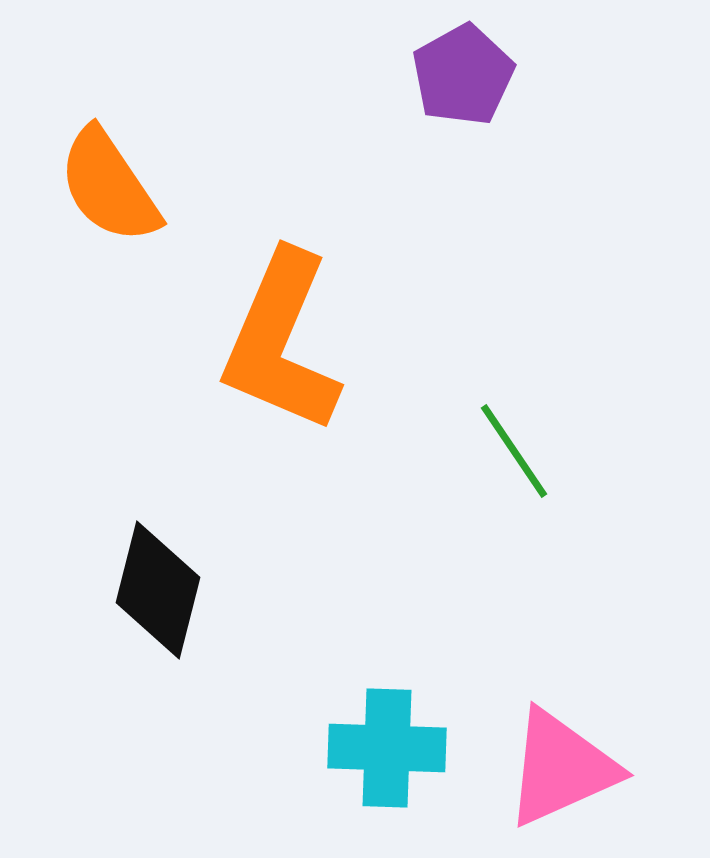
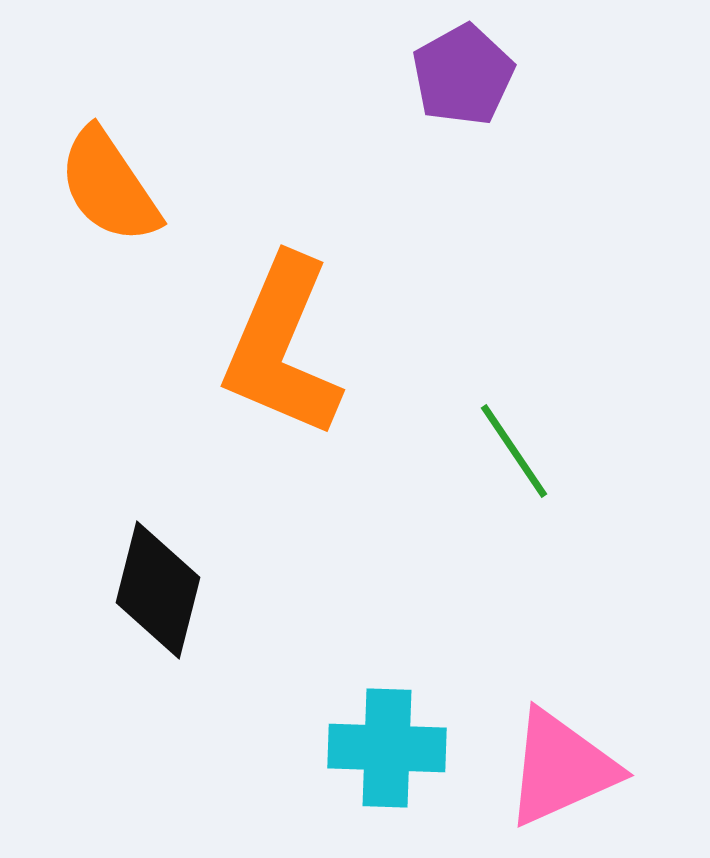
orange L-shape: moved 1 px right, 5 px down
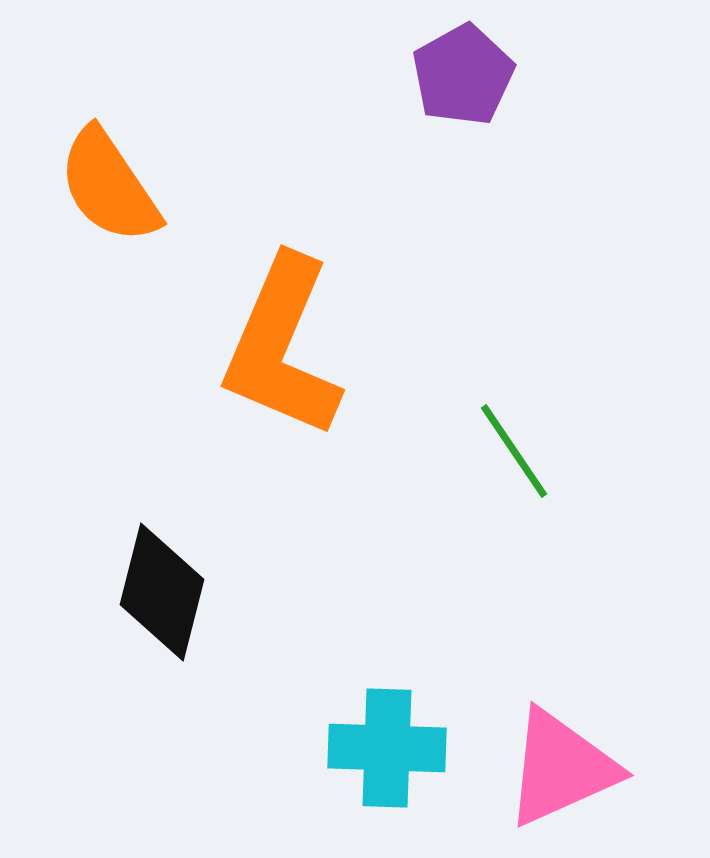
black diamond: moved 4 px right, 2 px down
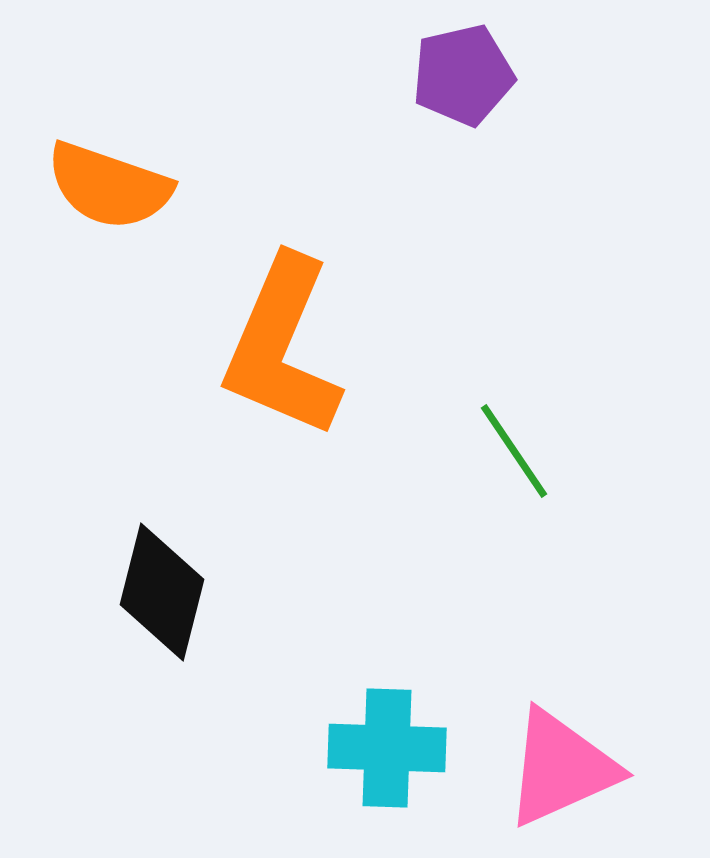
purple pentagon: rotated 16 degrees clockwise
orange semicircle: rotated 37 degrees counterclockwise
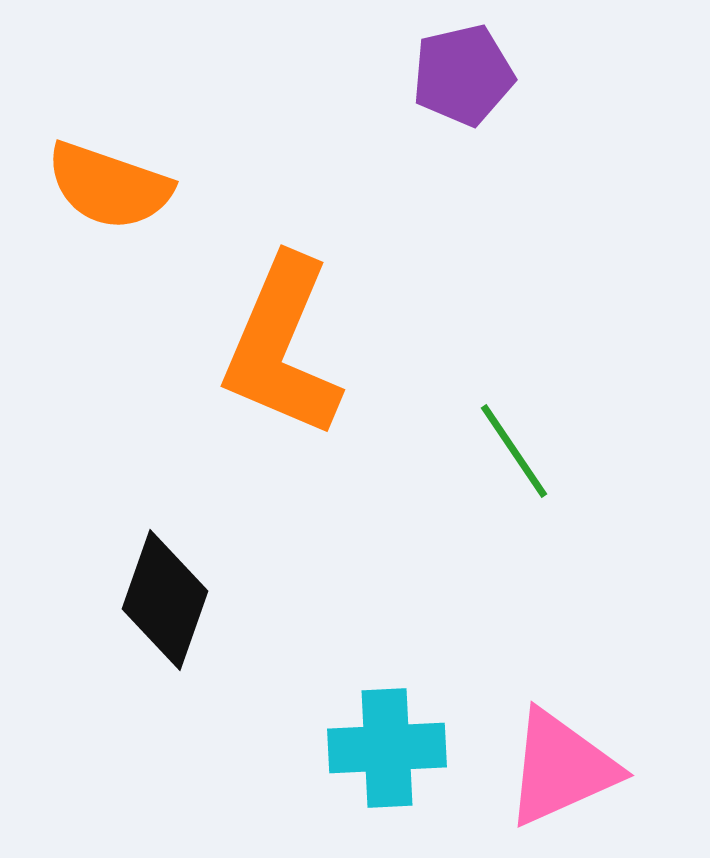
black diamond: moved 3 px right, 8 px down; rotated 5 degrees clockwise
cyan cross: rotated 5 degrees counterclockwise
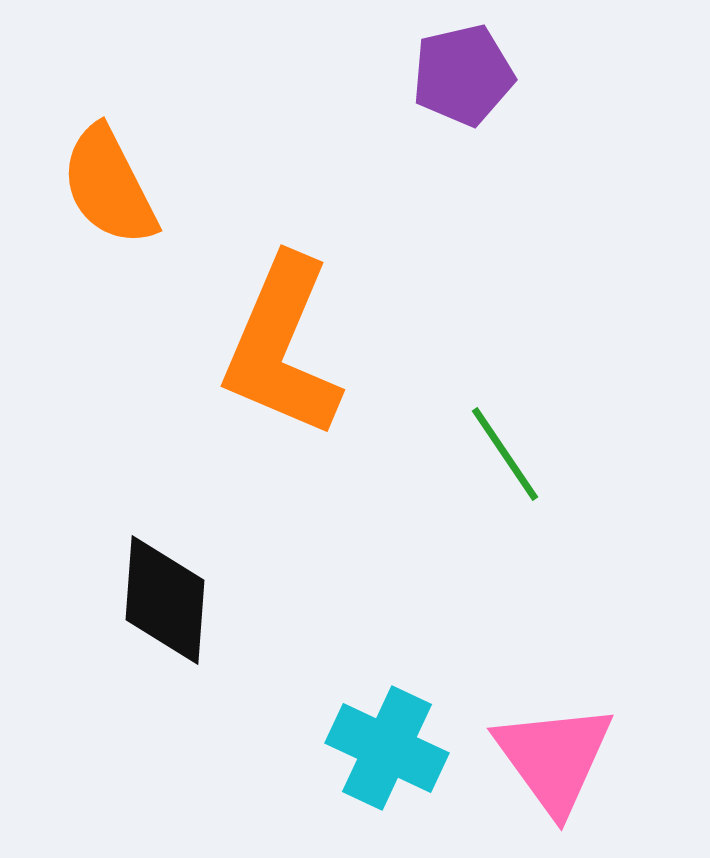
orange semicircle: rotated 44 degrees clockwise
green line: moved 9 px left, 3 px down
black diamond: rotated 15 degrees counterclockwise
cyan cross: rotated 28 degrees clockwise
pink triangle: moved 7 px left, 10 px up; rotated 42 degrees counterclockwise
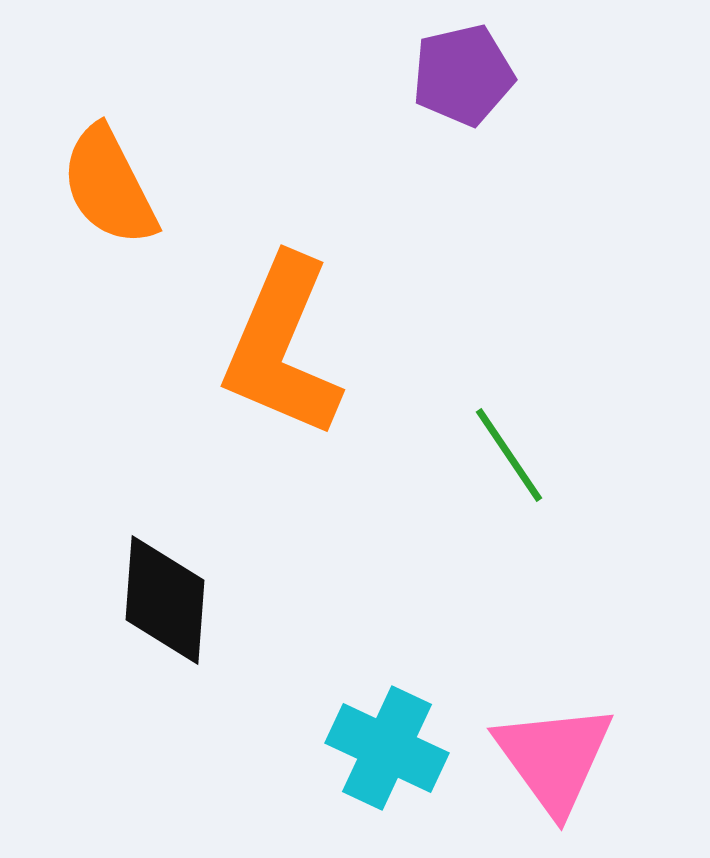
green line: moved 4 px right, 1 px down
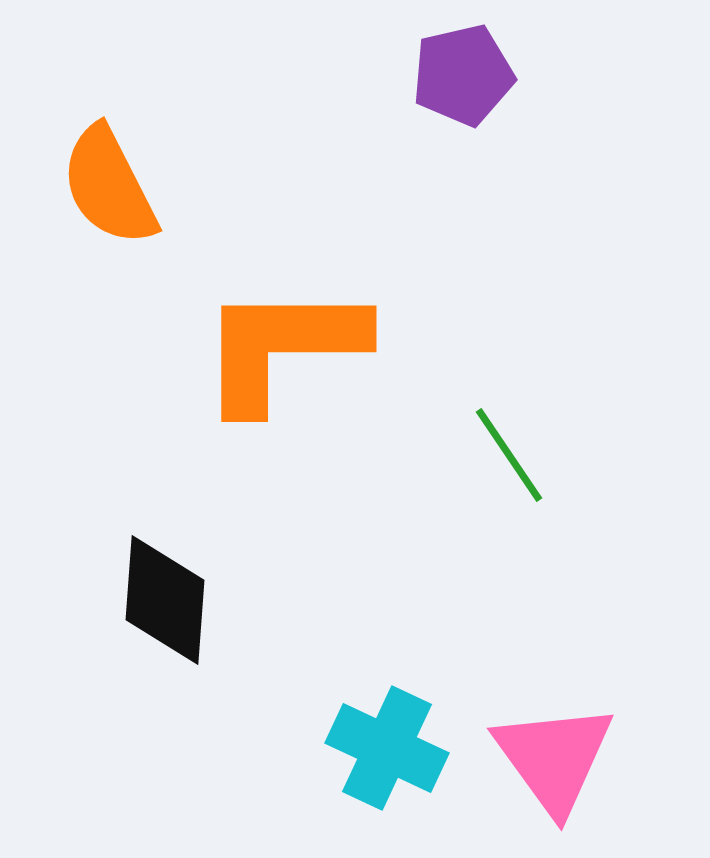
orange L-shape: rotated 67 degrees clockwise
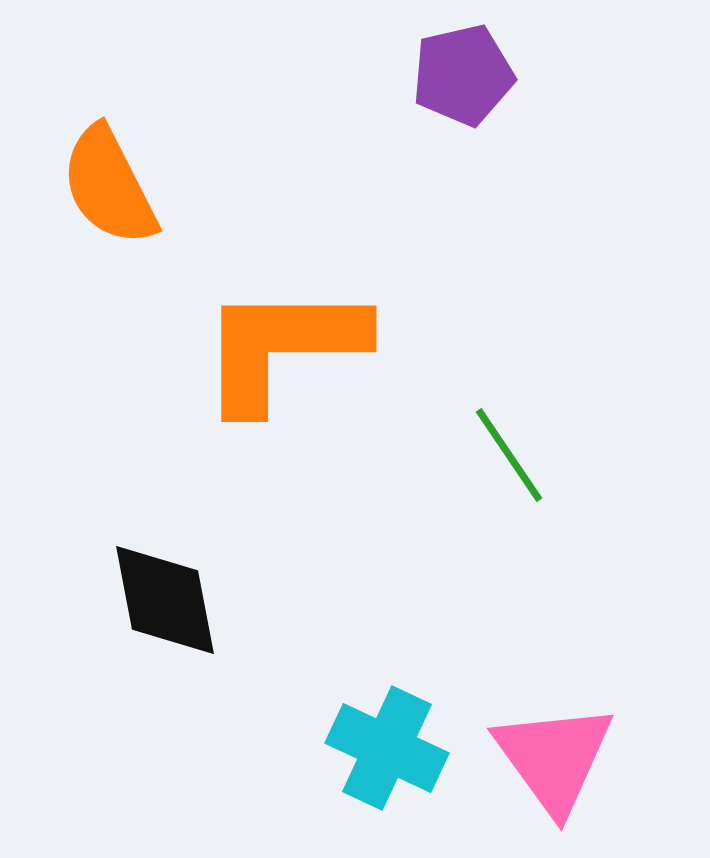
black diamond: rotated 15 degrees counterclockwise
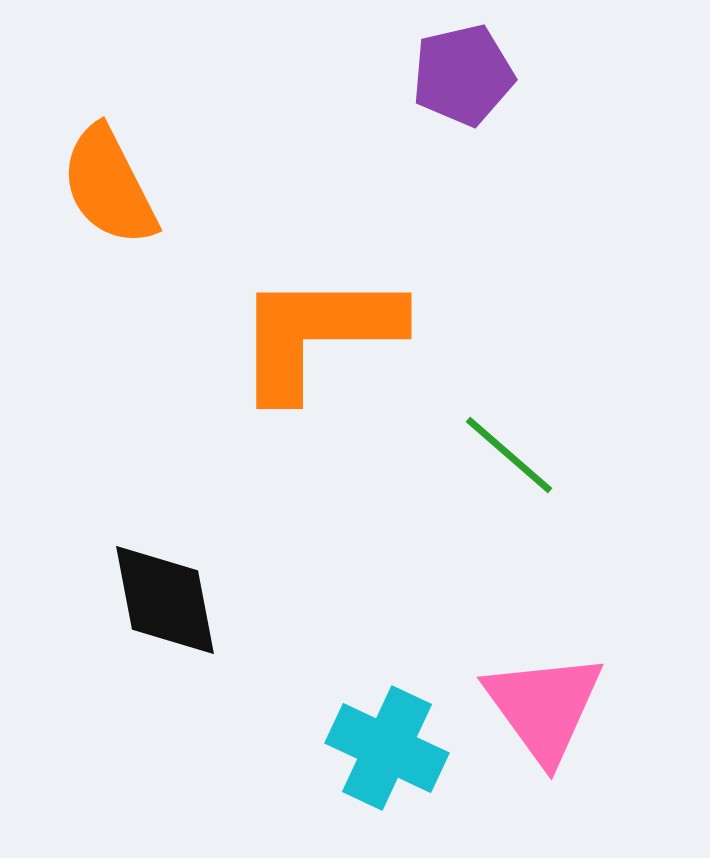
orange L-shape: moved 35 px right, 13 px up
green line: rotated 15 degrees counterclockwise
pink triangle: moved 10 px left, 51 px up
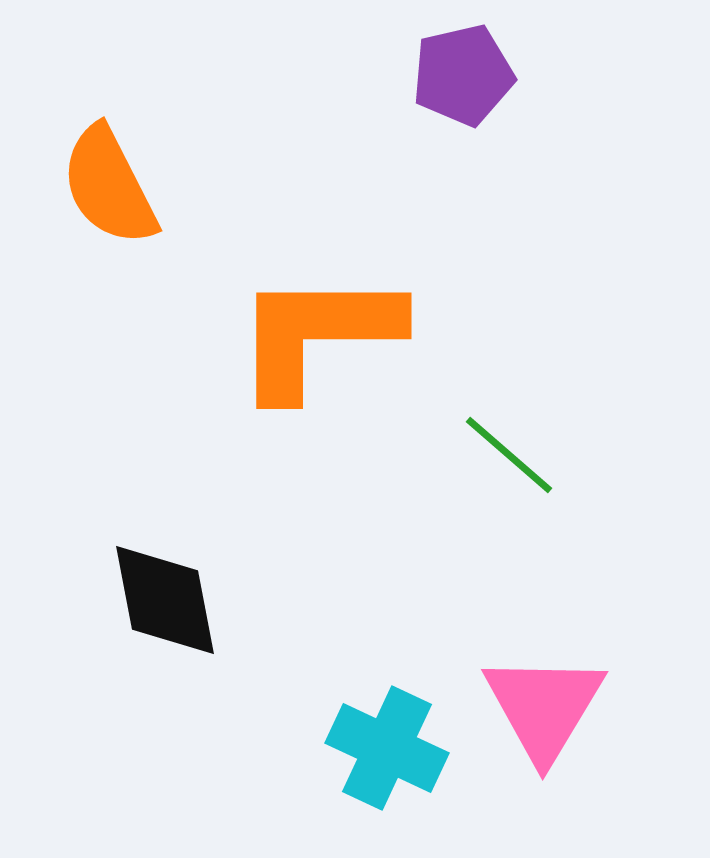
pink triangle: rotated 7 degrees clockwise
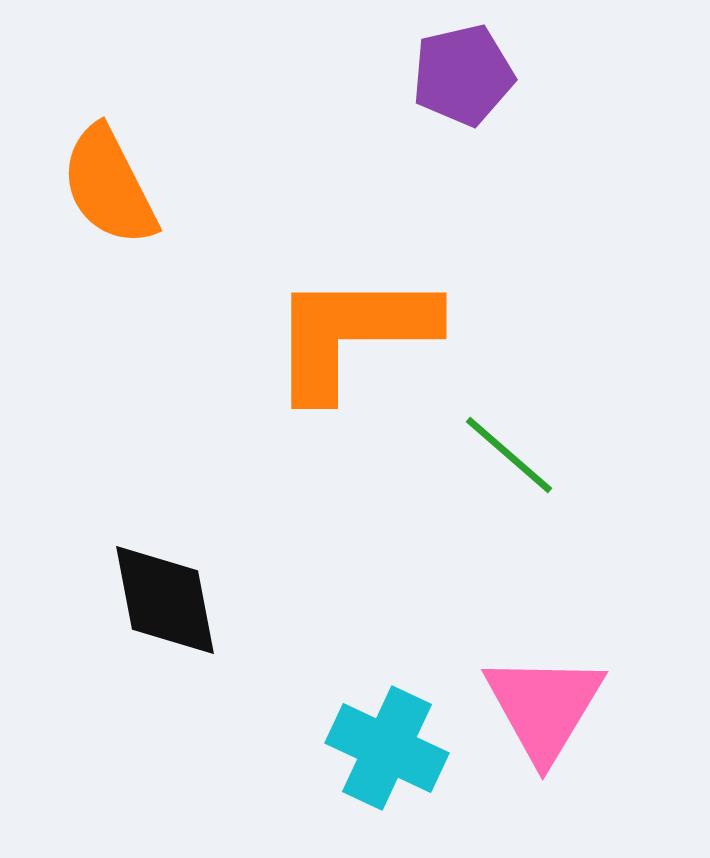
orange L-shape: moved 35 px right
